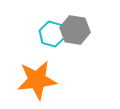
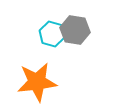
orange star: moved 2 px down
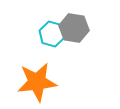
gray hexagon: moved 1 px left, 2 px up
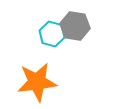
gray hexagon: moved 1 px right, 2 px up
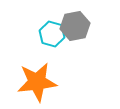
gray hexagon: rotated 20 degrees counterclockwise
